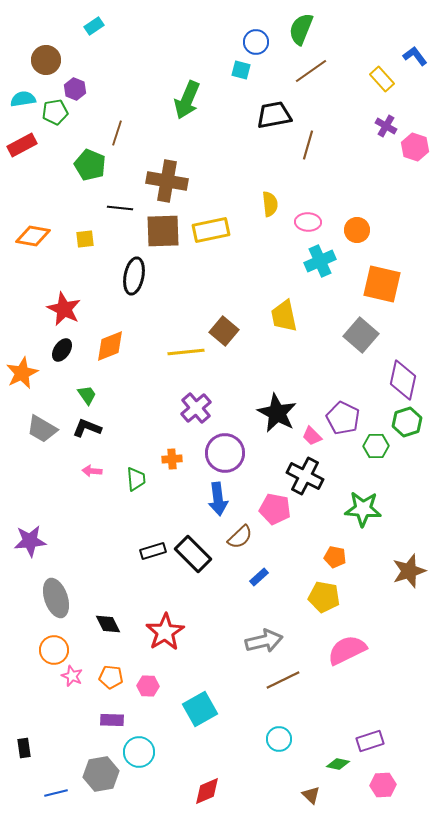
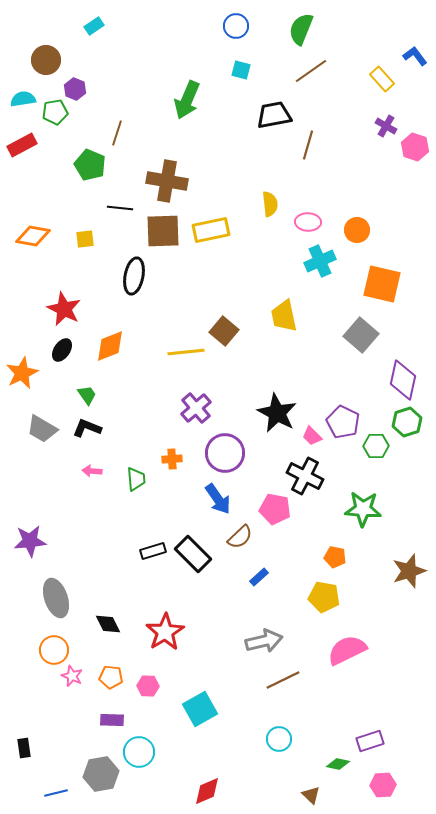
blue circle at (256, 42): moved 20 px left, 16 px up
purple pentagon at (343, 418): moved 4 px down
blue arrow at (218, 499): rotated 28 degrees counterclockwise
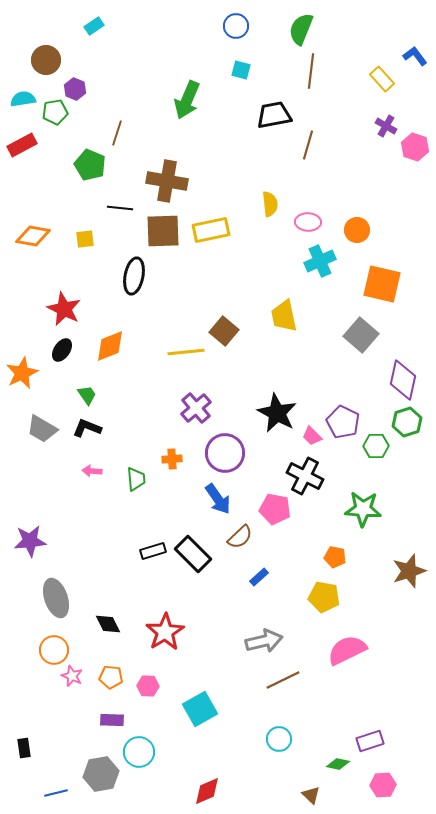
brown line at (311, 71): rotated 48 degrees counterclockwise
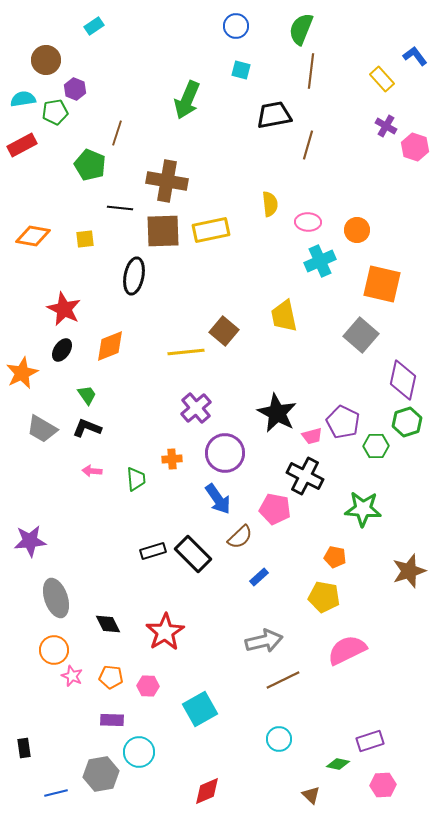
pink trapezoid at (312, 436): rotated 60 degrees counterclockwise
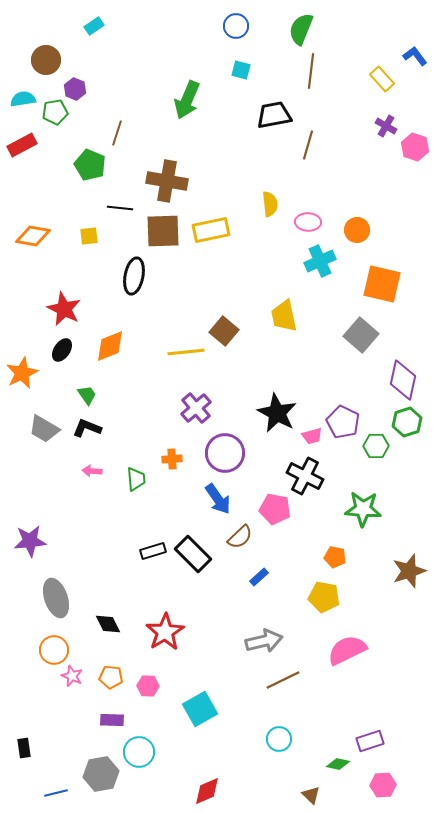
yellow square at (85, 239): moved 4 px right, 3 px up
gray trapezoid at (42, 429): moved 2 px right
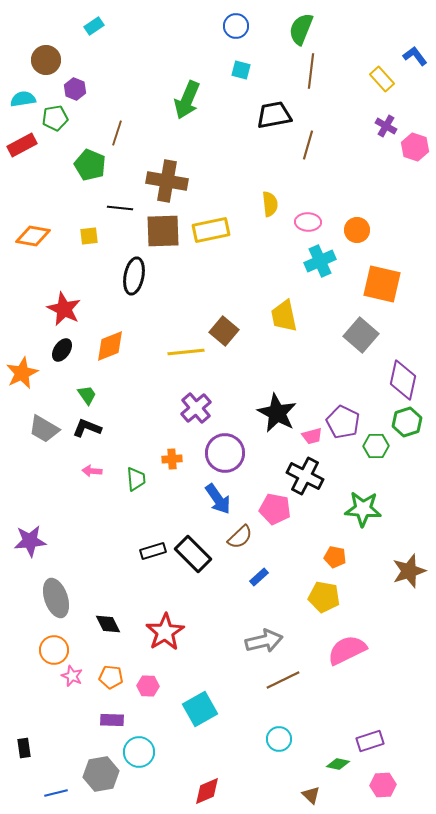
green pentagon at (55, 112): moved 6 px down
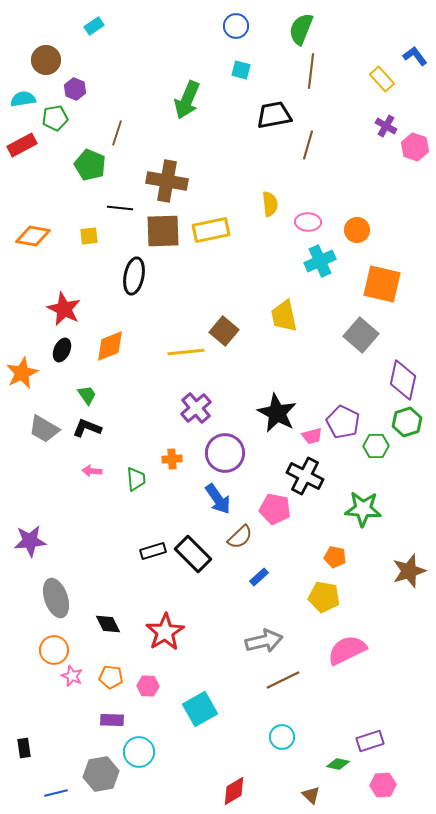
black ellipse at (62, 350): rotated 10 degrees counterclockwise
cyan circle at (279, 739): moved 3 px right, 2 px up
red diamond at (207, 791): moved 27 px right; rotated 8 degrees counterclockwise
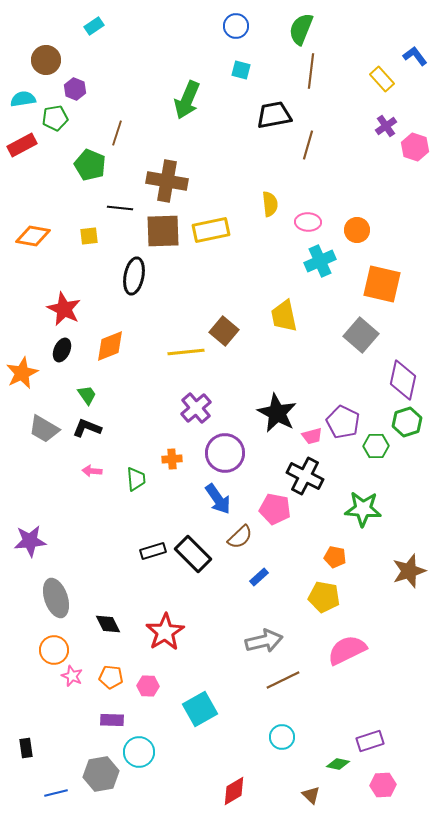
purple cross at (386, 126): rotated 25 degrees clockwise
black rectangle at (24, 748): moved 2 px right
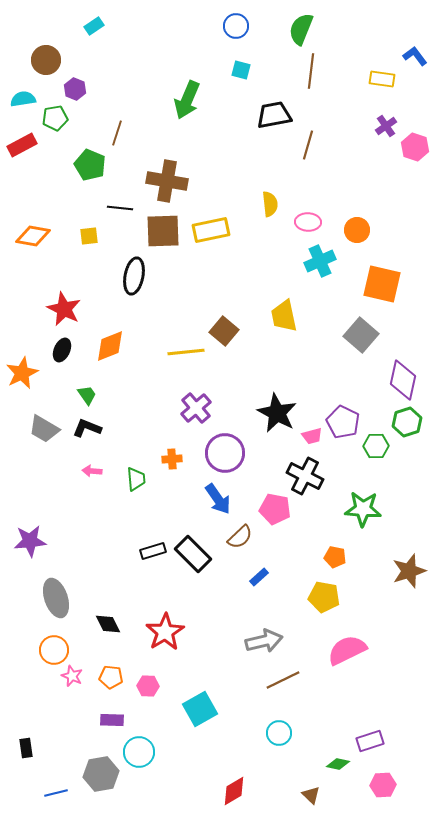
yellow rectangle at (382, 79): rotated 40 degrees counterclockwise
cyan circle at (282, 737): moved 3 px left, 4 px up
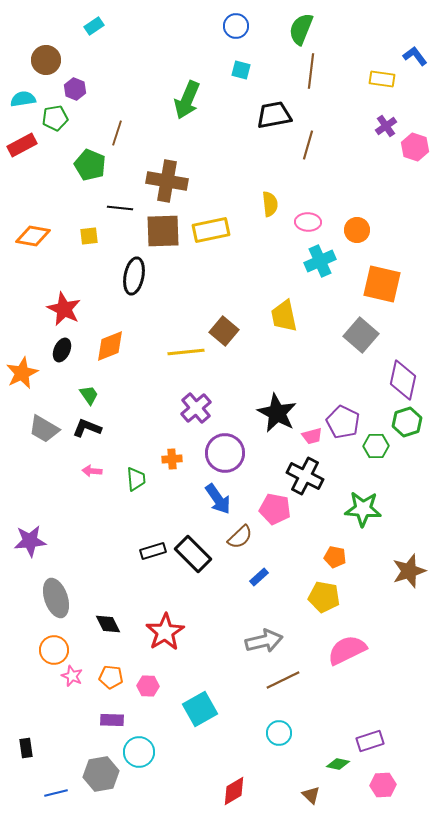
green trapezoid at (87, 395): moved 2 px right
